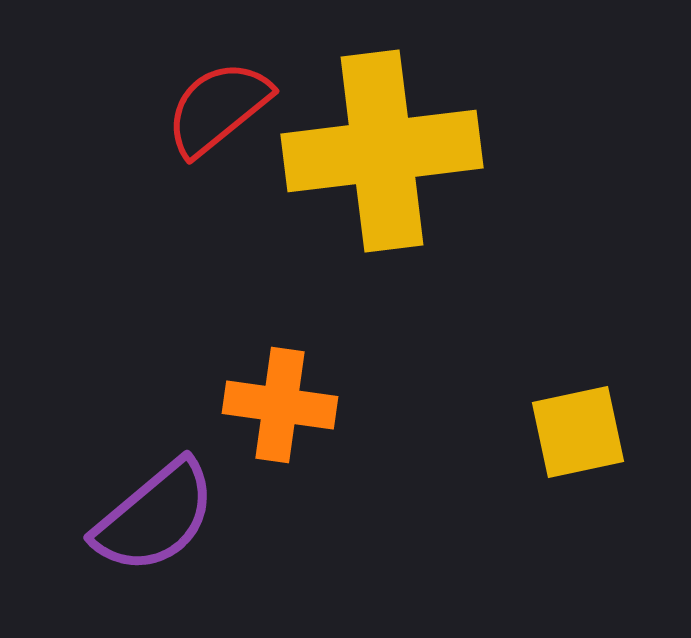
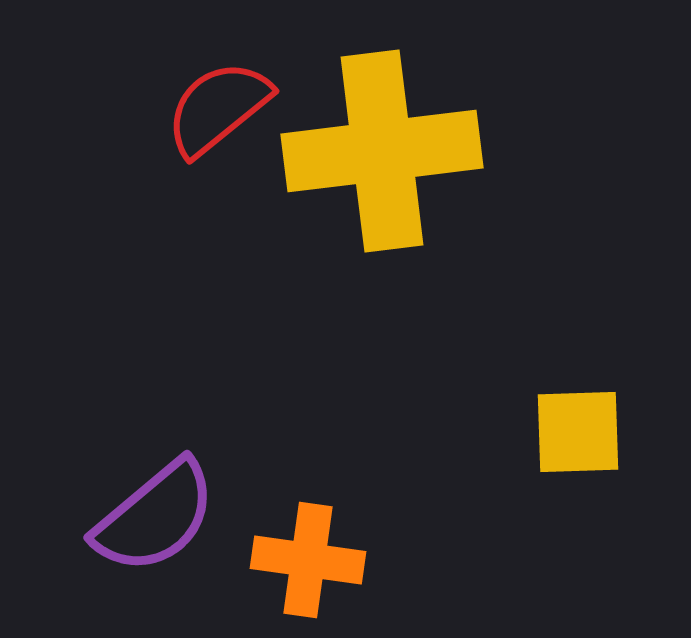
orange cross: moved 28 px right, 155 px down
yellow square: rotated 10 degrees clockwise
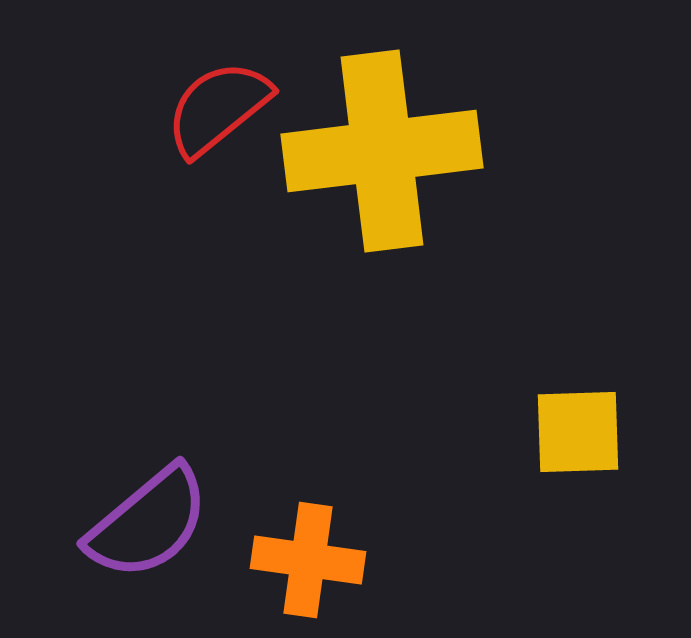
purple semicircle: moved 7 px left, 6 px down
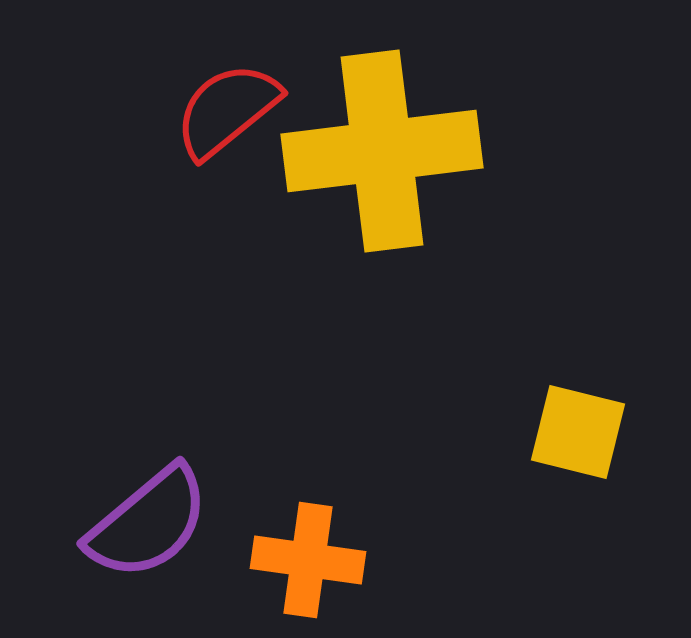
red semicircle: moved 9 px right, 2 px down
yellow square: rotated 16 degrees clockwise
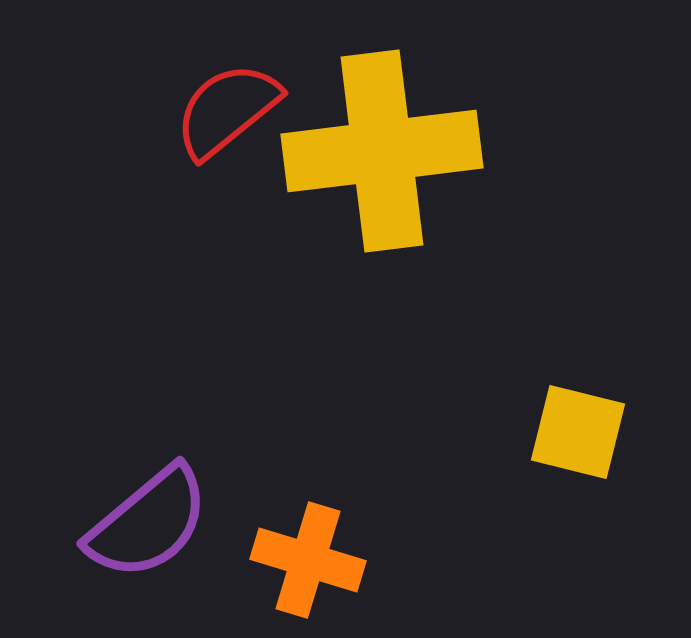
orange cross: rotated 9 degrees clockwise
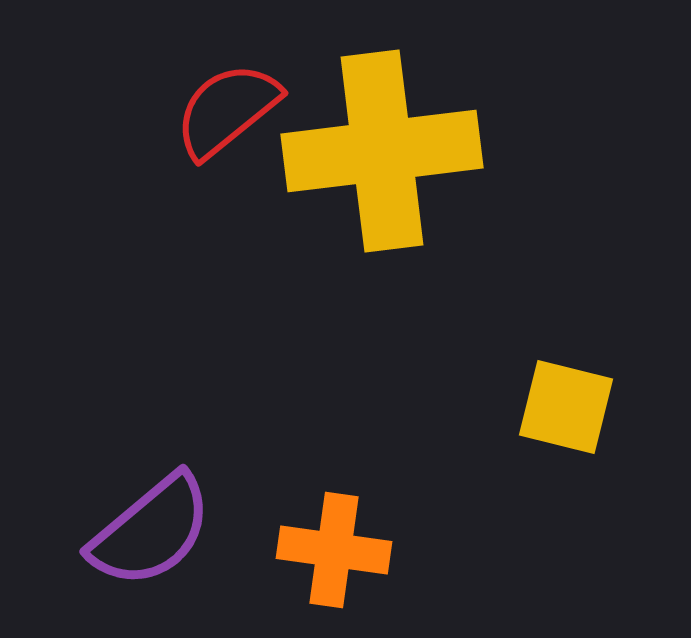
yellow square: moved 12 px left, 25 px up
purple semicircle: moved 3 px right, 8 px down
orange cross: moved 26 px right, 10 px up; rotated 9 degrees counterclockwise
